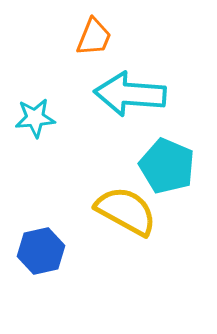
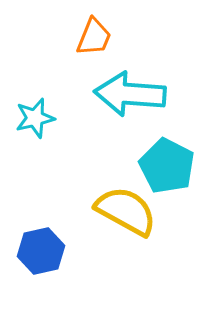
cyan star: rotated 9 degrees counterclockwise
cyan pentagon: rotated 4 degrees clockwise
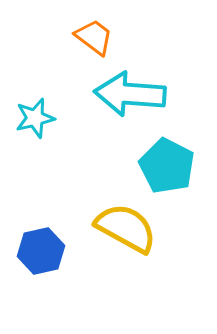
orange trapezoid: rotated 75 degrees counterclockwise
yellow semicircle: moved 17 px down
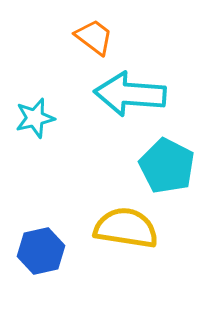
yellow semicircle: rotated 20 degrees counterclockwise
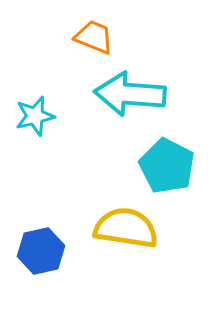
orange trapezoid: rotated 15 degrees counterclockwise
cyan star: moved 2 px up
